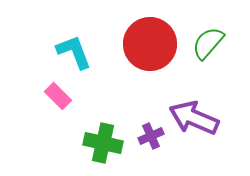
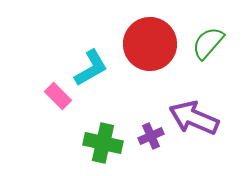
cyan L-shape: moved 17 px right, 16 px down; rotated 81 degrees clockwise
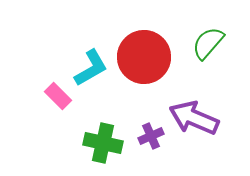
red circle: moved 6 px left, 13 px down
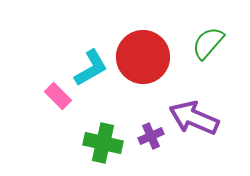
red circle: moved 1 px left
